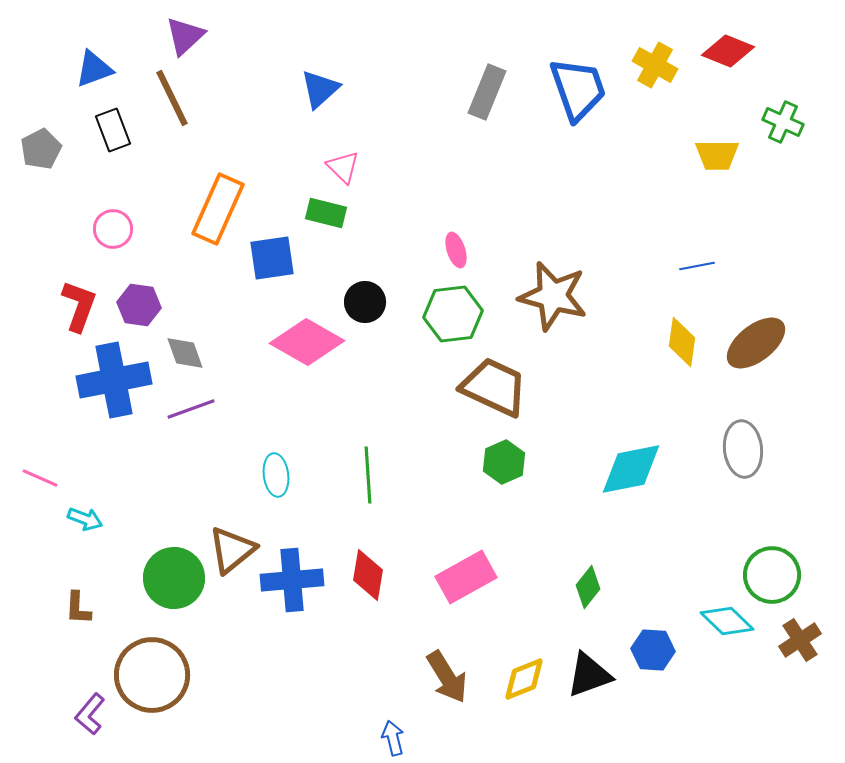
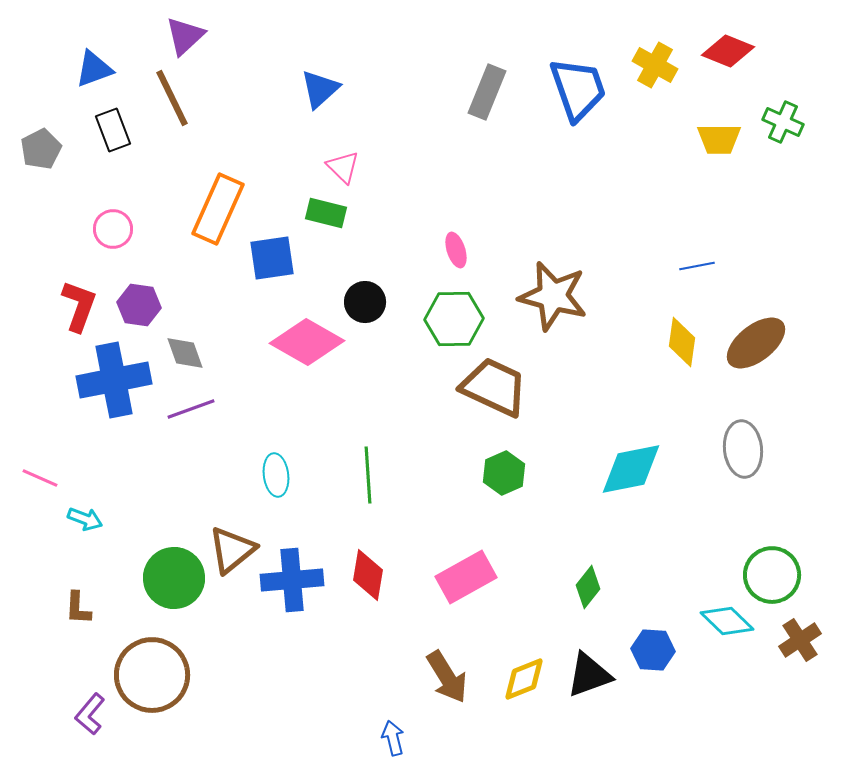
yellow trapezoid at (717, 155): moved 2 px right, 16 px up
green hexagon at (453, 314): moved 1 px right, 5 px down; rotated 6 degrees clockwise
green hexagon at (504, 462): moved 11 px down
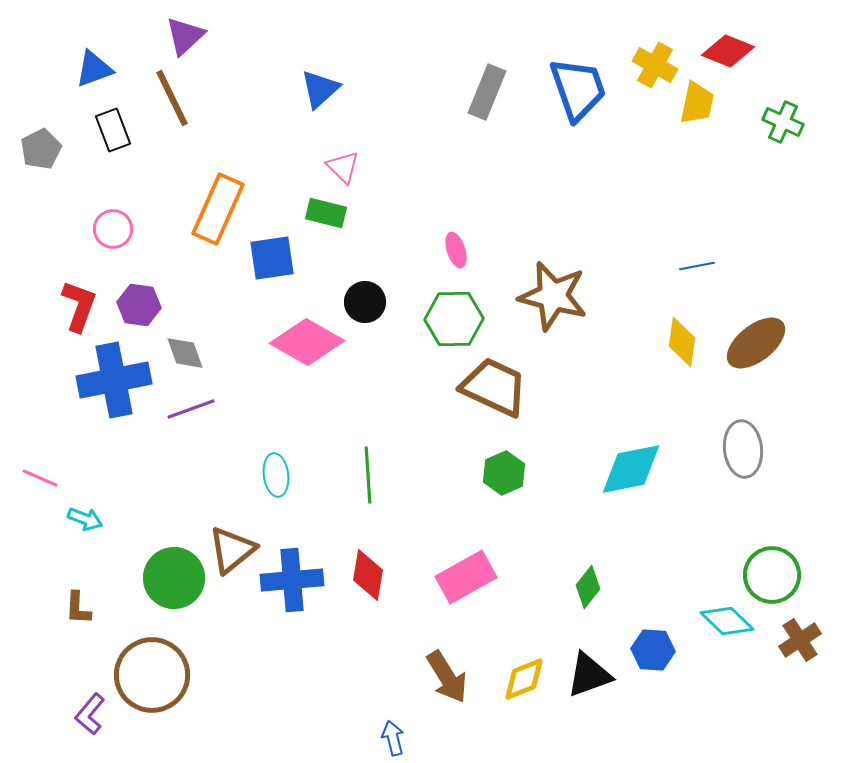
yellow trapezoid at (719, 139): moved 22 px left, 36 px up; rotated 78 degrees counterclockwise
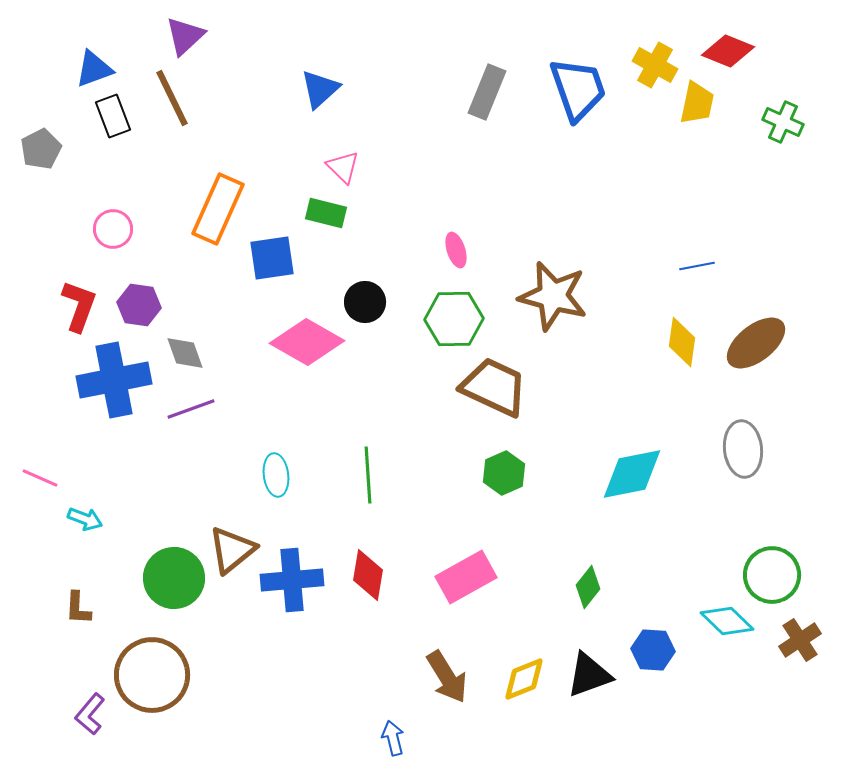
black rectangle at (113, 130): moved 14 px up
cyan diamond at (631, 469): moved 1 px right, 5 px down
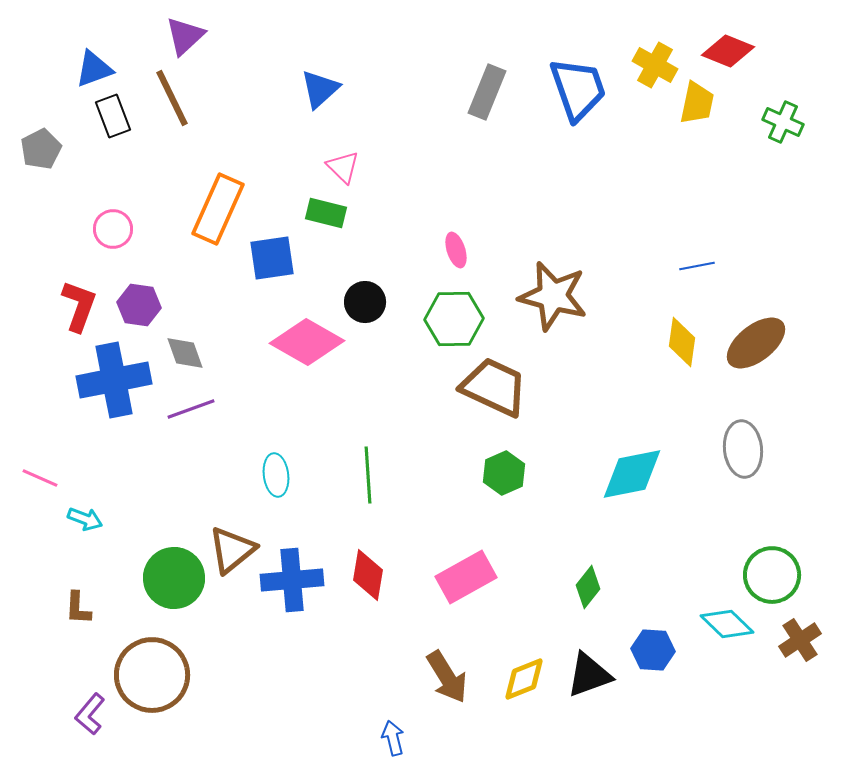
cyan diamond at (727, 621): moved 3 px down
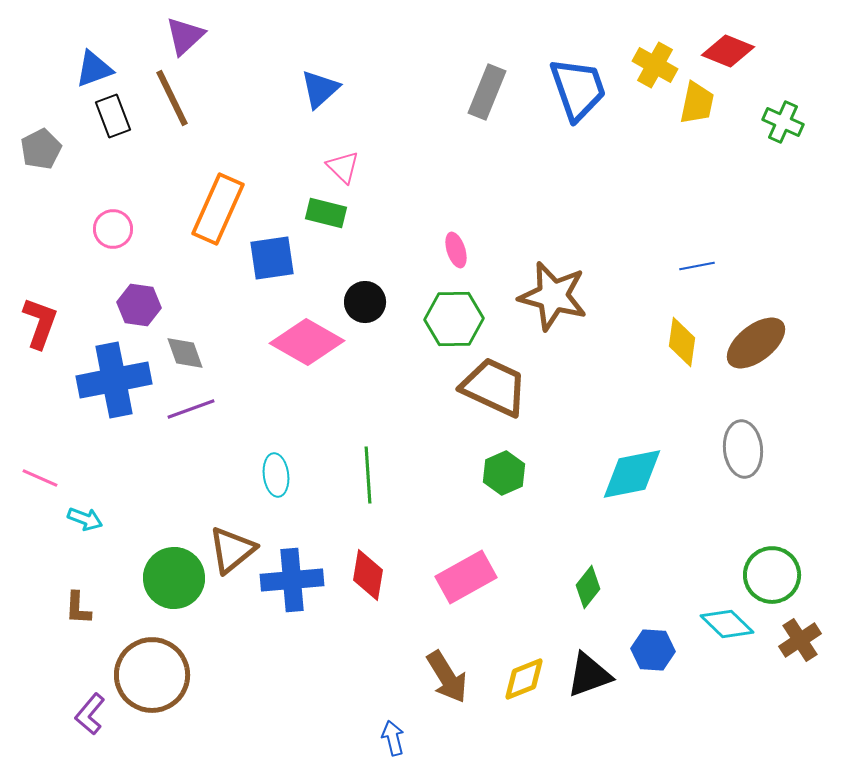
red L-shape at (79, 306): moved 39 px left, 17 px down
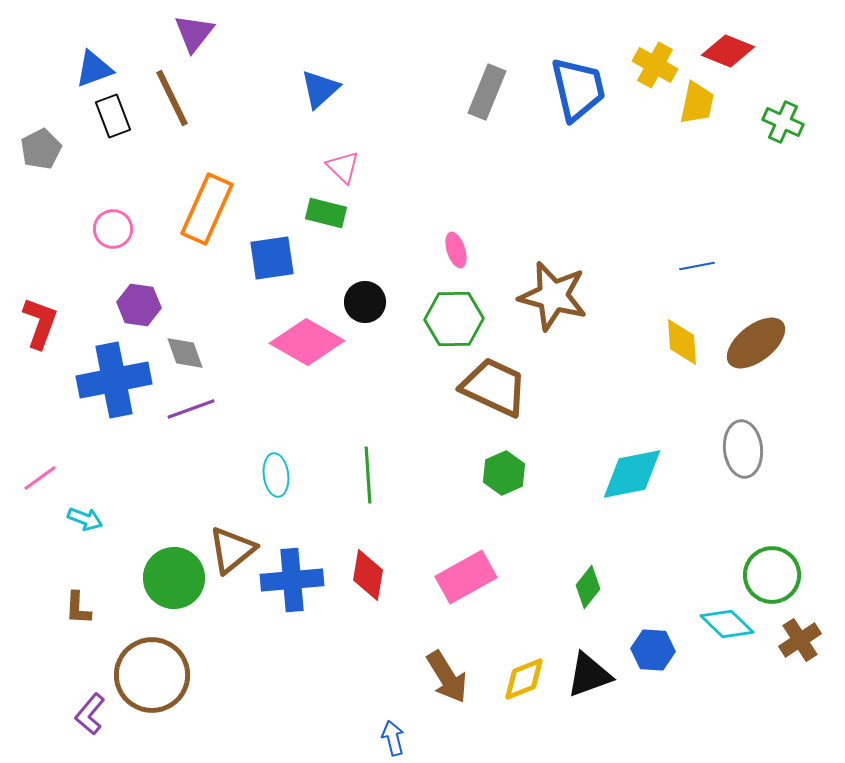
purple triangle at (185, 36): moved 9 px right, 3 px up; rotated 9 degrees counterclockwise
blue trapezoid at (578, 89): rotated 6 degrees clockwise
orange rectangle at (218, 209): moved 11 px left
yellow diamond at (682, 342): rotated 12 degrees counterclockwise
pink line at (40, 478): rotated 60 degrees counterclockwise
